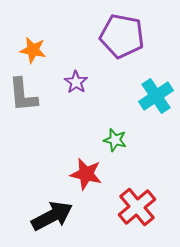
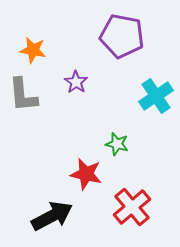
green star: moved 2 px right, 4 px down
red cross: moved 5 px left
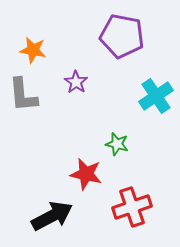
red cross: rotated 21 degrees clockwise
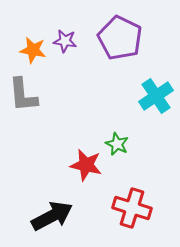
purple pentagon: moved 2 px left, 2 px down; rotated 15 degrees clockwise
purple star: moved 11 px left, 41 px up; rotated 25 degrees counterclockwise
green star: rotated 10 degrees clockwise
red star: moved 9 px up
red cross: moved 1 px down; rotated 36 degrees clockwise
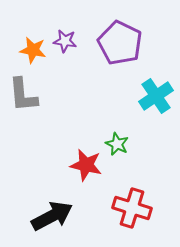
purple pentagon: moved 5 px down
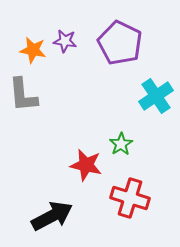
green star: moved 4 px right; rotated 15 degrees clockwise
red cross: moved 2 px left, 10 px up
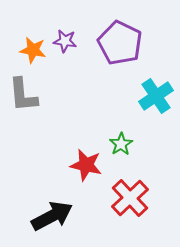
red cross: rotated 30 degrees clockwise
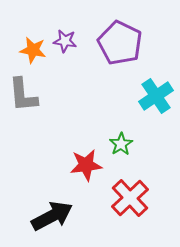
red star: rotated 20 degrees counterclockwise
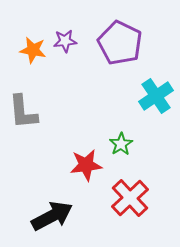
purple star: rotated 15 degrees counterclockwise
gray L-shape: moved 17 px down
